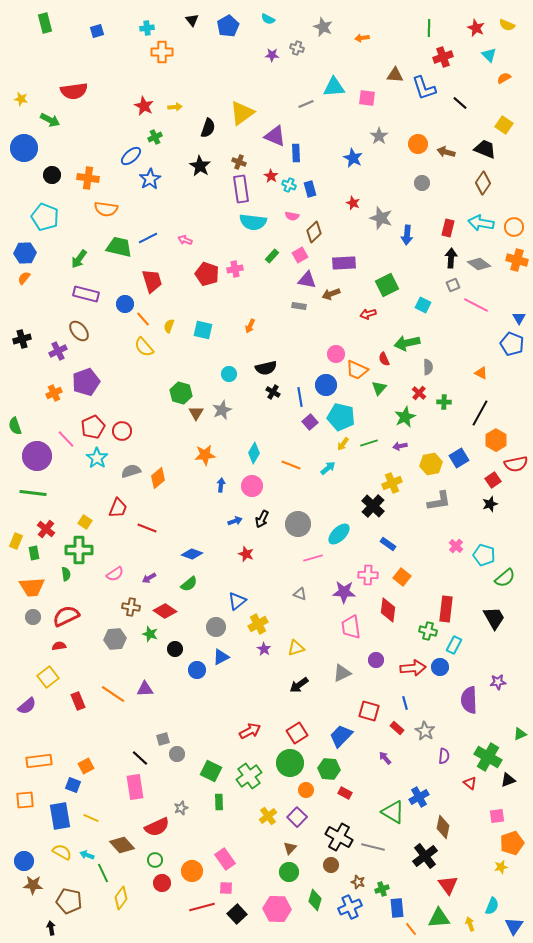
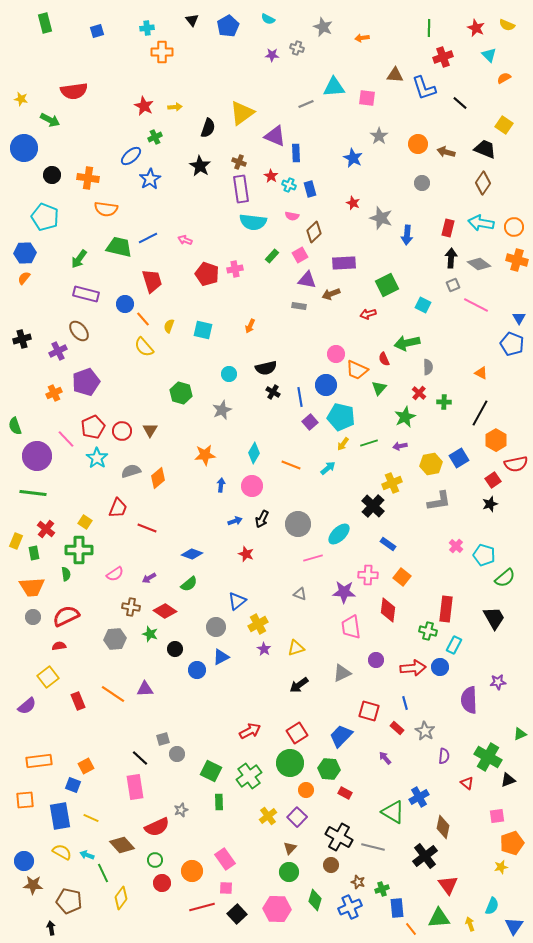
brown triangle at (196, 413): moved 46 px left, 17 px down
red triangle at (470, 783): moved 3 px left
gray star at (181, 808): moved 2 px down
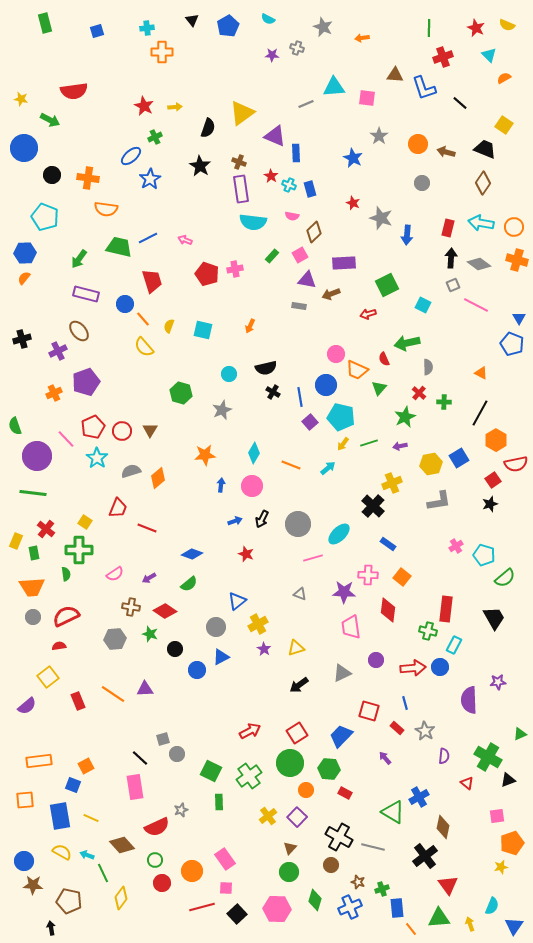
pink cross at (456, 546): rotated 16 degrees clockwise
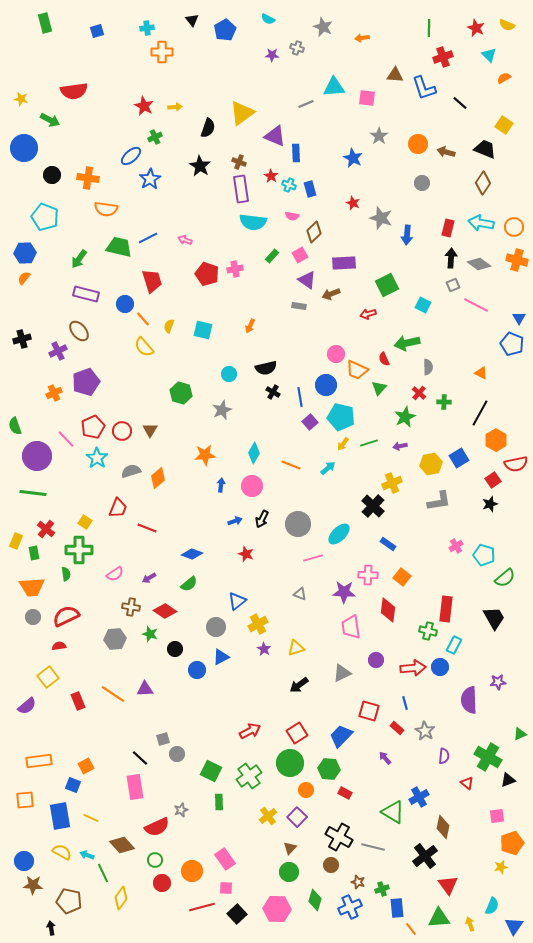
blue pentagon at (228, 26): moved 3 px left, 4 px down
purple triangle at (307, 280): rotated 24 degrees clockwise
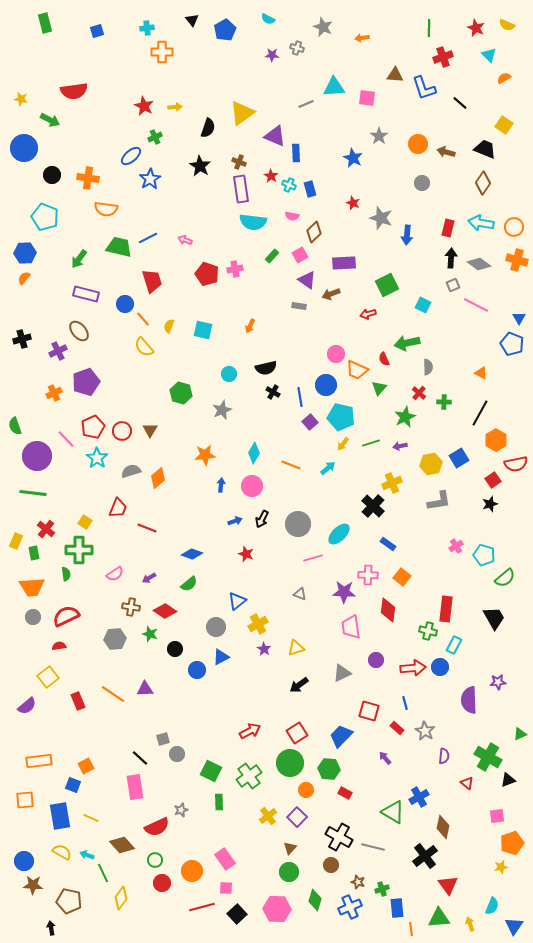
green line at (369, 443): moved 2 px right
orange line at (411, 929): rotated 32 degrees clockwise
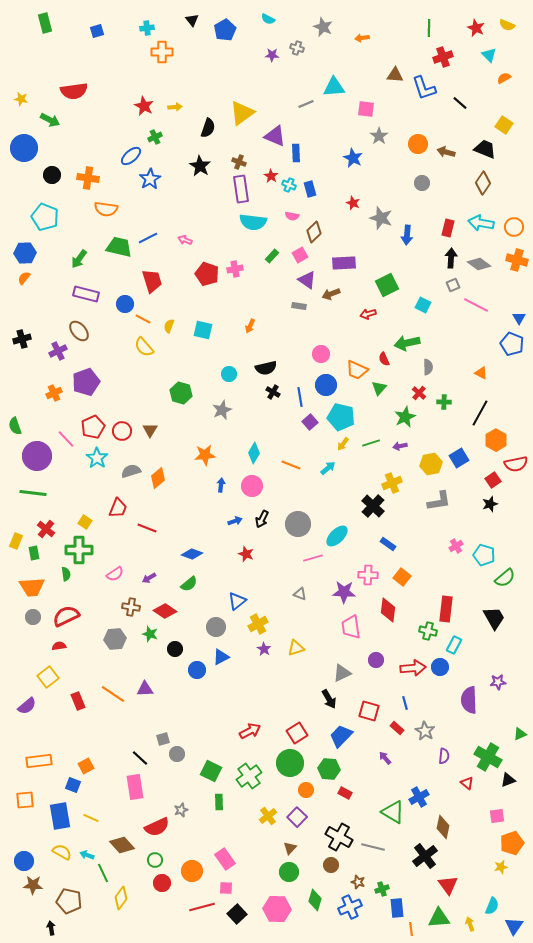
pink square at (367, 98): moved 1 px left, 11 px down
orange line at (143, 319): rotated 21 degrees counterclockwise
pink circle at (336, 354): moved 15 px left
cyan ellipse at (339, 534): moved 2 px left, 2 px down
black arrow at (299, 685): moved 30 px right, 14 px down; rotated 84 degrees counterclockwise
